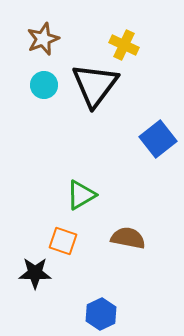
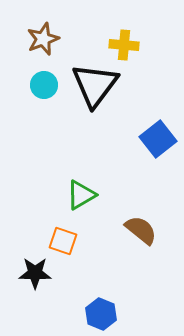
yellow cross: rotated 20 degrees counterclockwise
brown semicircle: moved 13 px right, 8 px up; rotated 28 degrees clockwise
blue hexagon: rotated 12 degrees counterclockwise
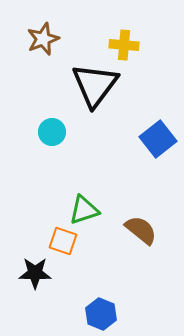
cyan circle: moved 8 px right, 47 px down
green triangle: moved 3 px right, 15 px down; rotated 12 degrees clockwise
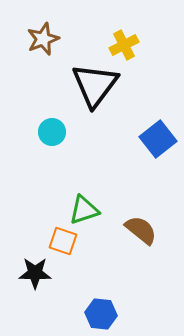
yellow cross: rotated 32 degrees counterclockwise
blue hexagon: rotated 16 degrees counterclockwise
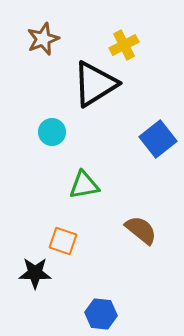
black triangle: moved 1 px up; rotated 21 degrees clockwise
green triangle: moved 25 px up; rotated 8 degrees clockwise
